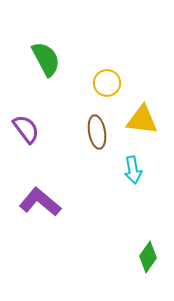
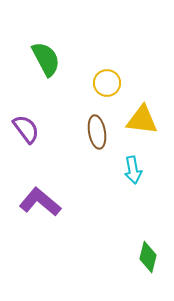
green diamond: rotated 20 degrees counterclockwise
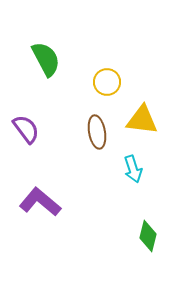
yellow circle: moved 1 px up
cyan arrow: moved 1 px up; rotated 8 degrees counterclockwise
green diamond: moved 21 px up
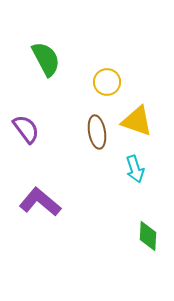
yellow triangle: moved 5 px left, 1 px down; rotated 12 degrees clockwise
cyan arrow: moved 2 px right
green diamond: rotated 12 degrees counterclockwise
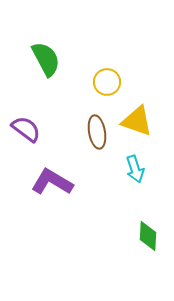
purple semicircle: rotated 16 degrees counterclockwise
purple L-shape: moved 12 px right, 20 px up; rotated 9 degrees counterclockwise
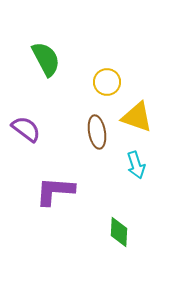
yellow triangle: moved 4 px up
cyan arrow: moved 1 px right, 4 px up
purple L-shape: moved 3 px right, 9 px down; rotated 27 degrees counterclockwise
green diamond: moved 29 px left, 4 px up
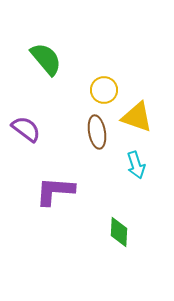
green semicircle: rotated 12 degrees counterclockwise
yellow circle: moved 3 px left, 8 px down
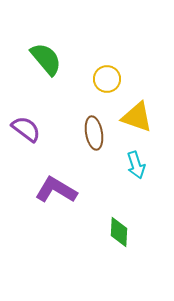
yellow circle: moved 3 px right, 11 px up
brown ellipse: moved 3 px left, 1 px down
purple L-shape: moved 1 px right, 1 px up; rotated 27 degrees clockwise
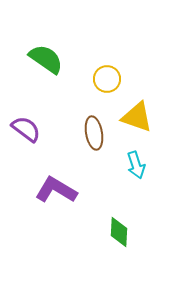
green semicircle: rotated 15 degrees counterclockwise
